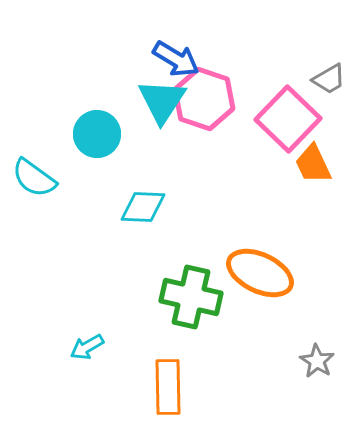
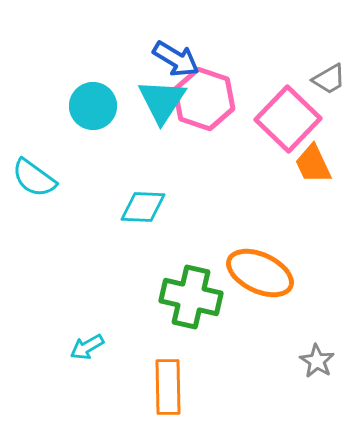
cyan circle: moved 4 px left, 28 px up
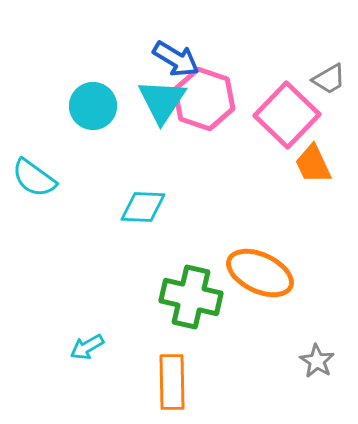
pink square: moved 1 px left, 4 px up
orange rectangle: moved 4 px right, 5 px up
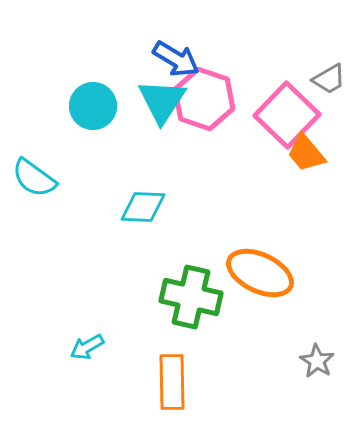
orange trapezoid: moved 7 px left, 11 px up; rotated 15 degrees counterclockwise
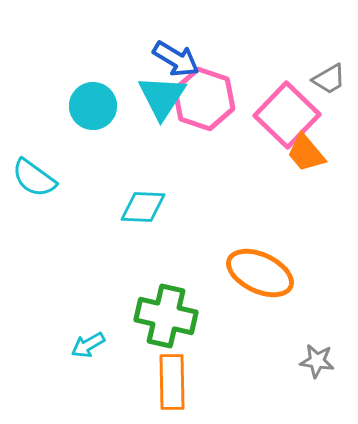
cyan triangle: moved 4 px up
green cross: moved 25 px left, 19 px down
cyan arrow: moved 1 px right, 2 px up
gray star: rotated 24 degrees counterclockwise
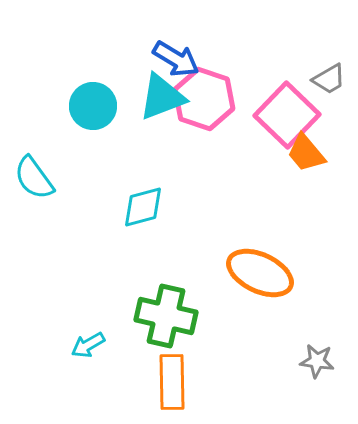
cyan triangle: rotated 36 degrees clockwise
cyan semicircle: rotated 18 degrees clockwise
cyan diamond: rotated 18 degrees counterclockwise
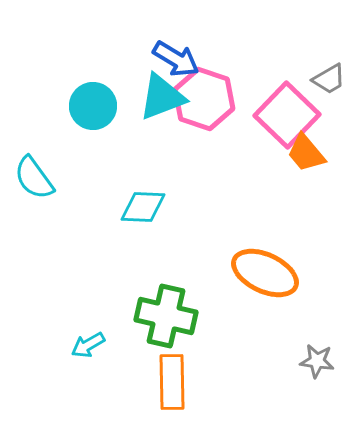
cyan diamond: rotated 18 degrees clockwise
orange ellipse: moved 5 px right
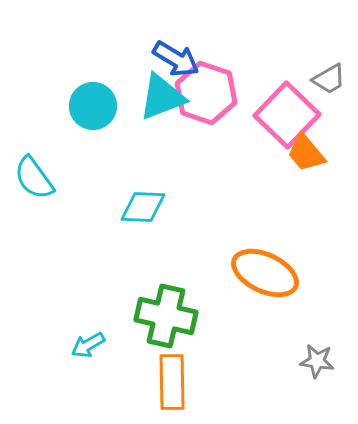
pink hexagon: moved 2 px right, 6 px up
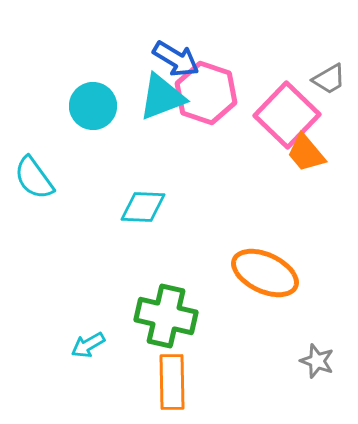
gray star: rotated 12 degrees clockwise
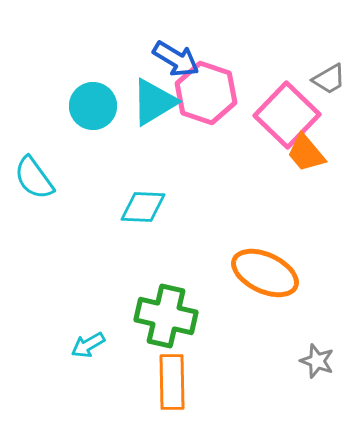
cyan triangle: moved 8 px left, 5 px down; rotated 10 degrees counterclockwise
